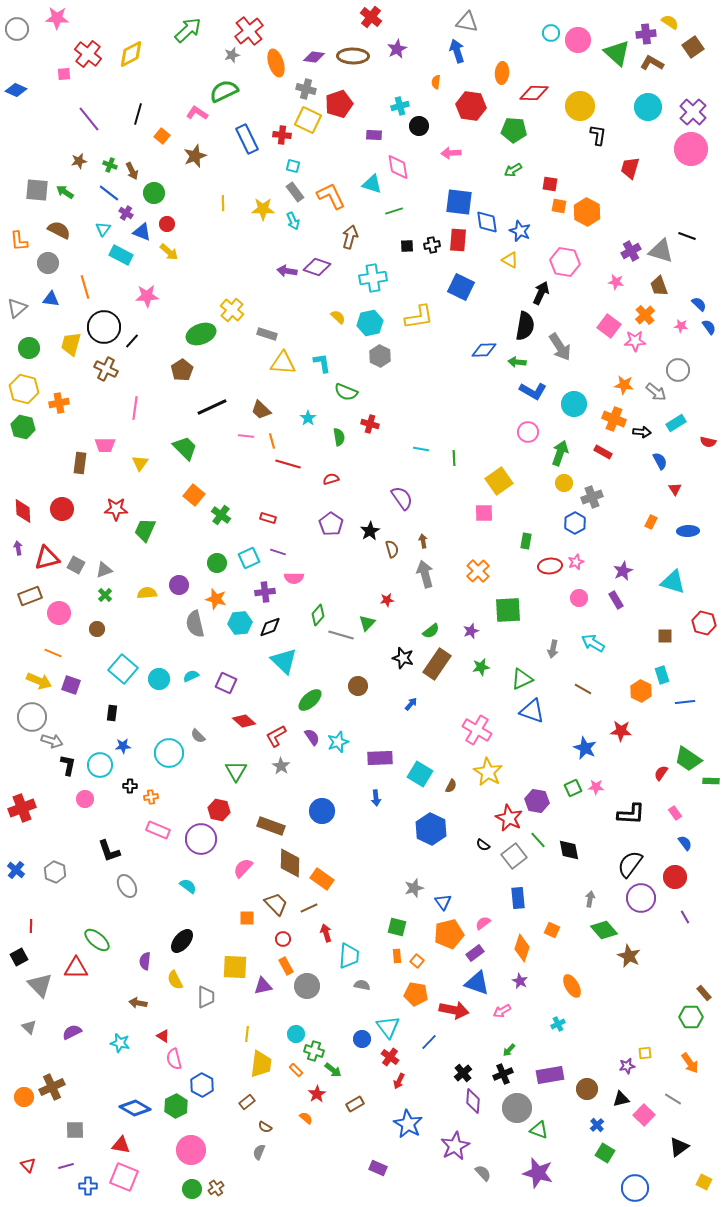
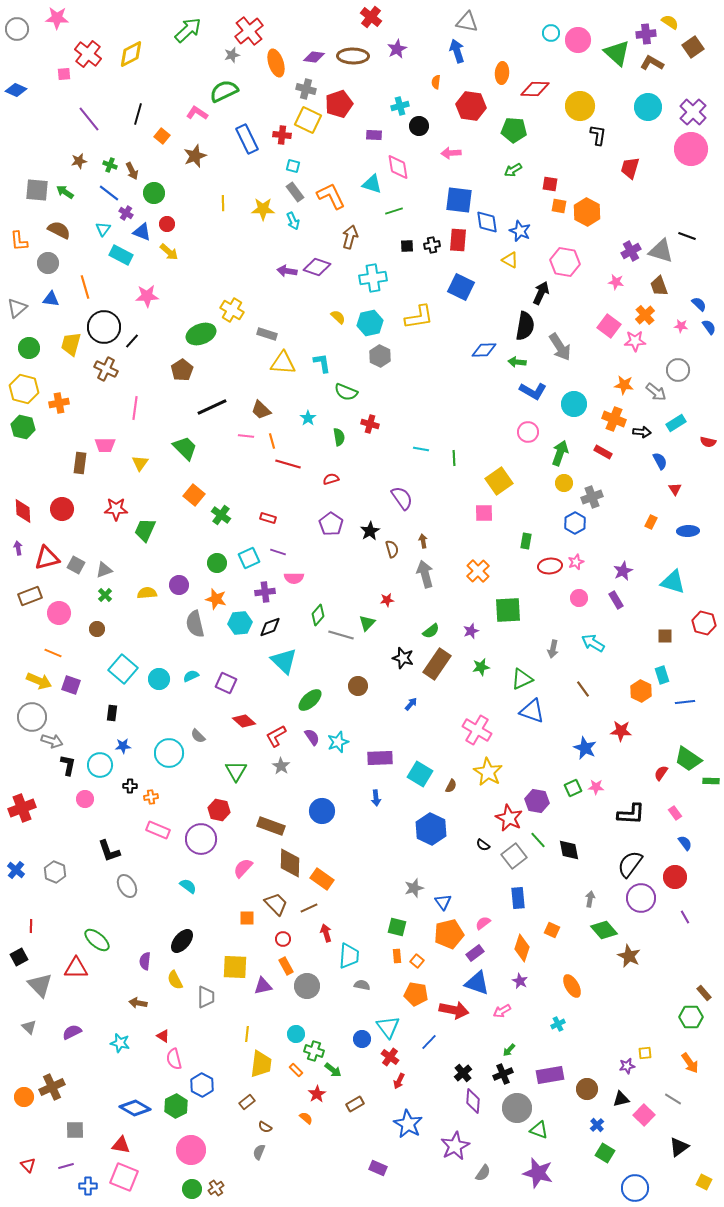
red diamond at (534, 93): moved 1 px right, 4 px up
blue square at (459, 202): moved 2 px up
yellow cross at (232, 310): rotated 10 degrees counterclockwise
brown line at (583, 689): rotated 24 degrees clockwise
gray semicircle at (483, 1173): rotated 78 degrees clockwise
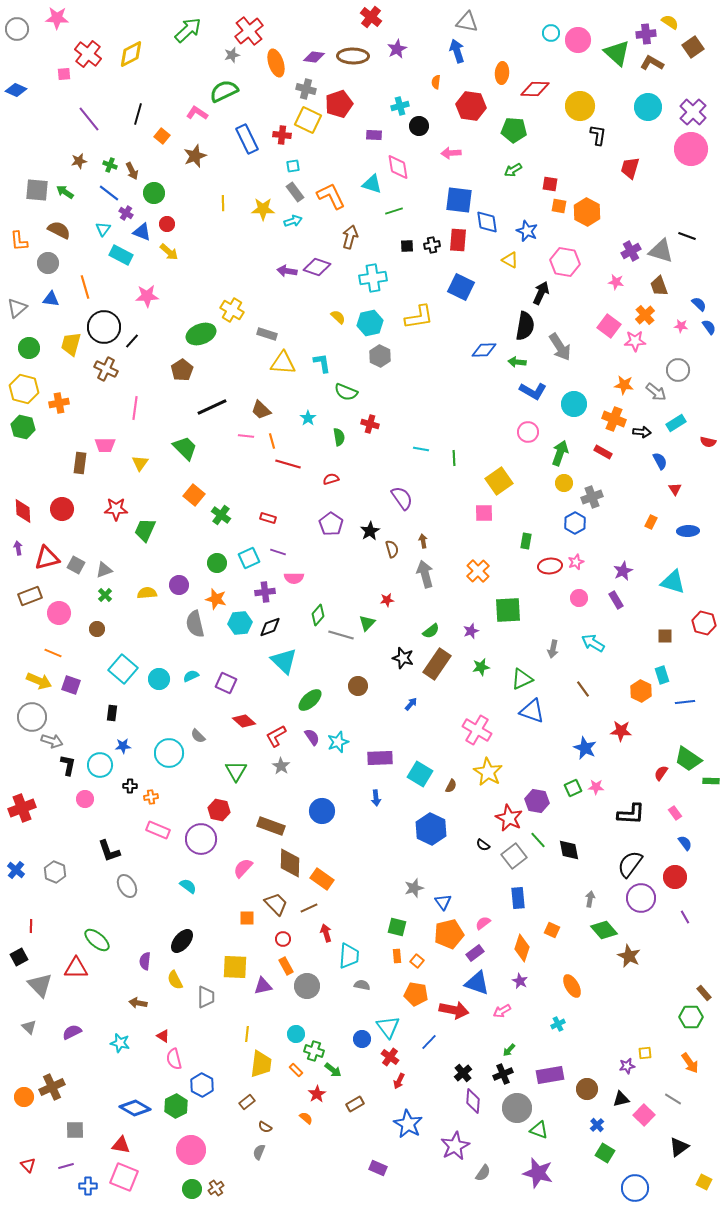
cyan square at (293, 166): rotated 24 degrees counterclockwise
cyan arrow at (293, 221): rotated 84 degrees counterclockwise
blue star at (520, 231): moved 7 px right
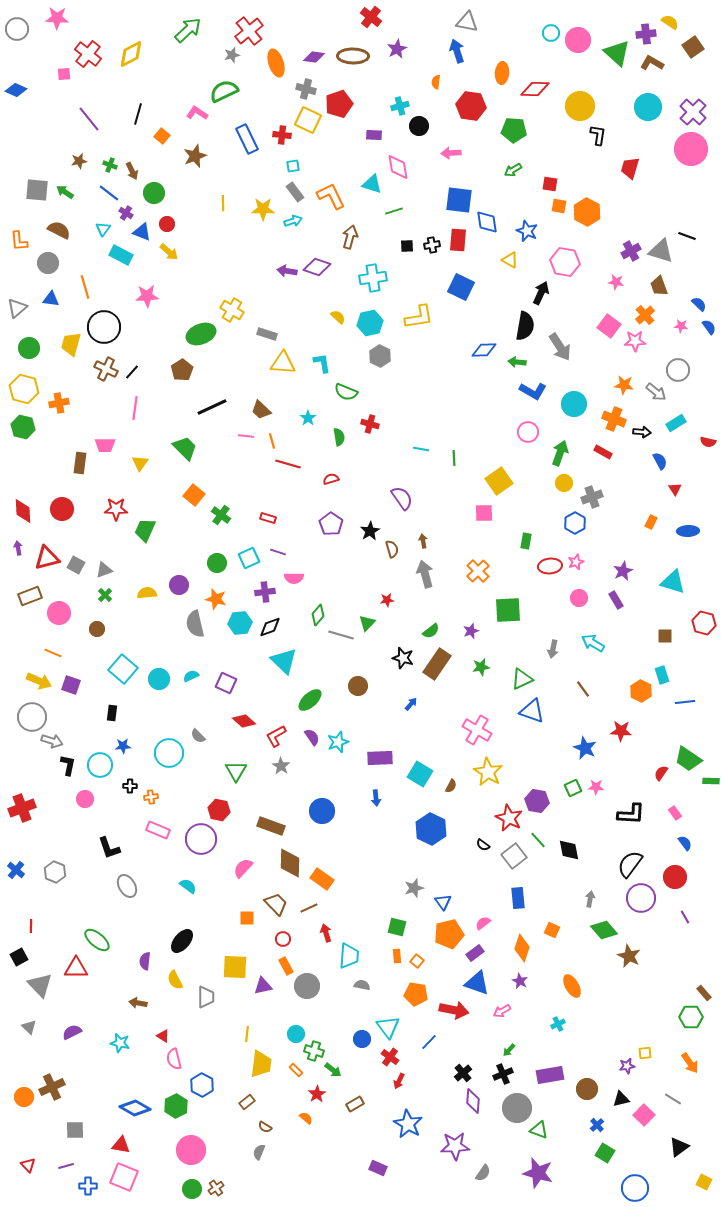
black line at (132, 341): moved 31 px down
black L-shape at (109, 851): moved 3 px up
purple star at (455, 1146): rotated 24 degrees clockwise
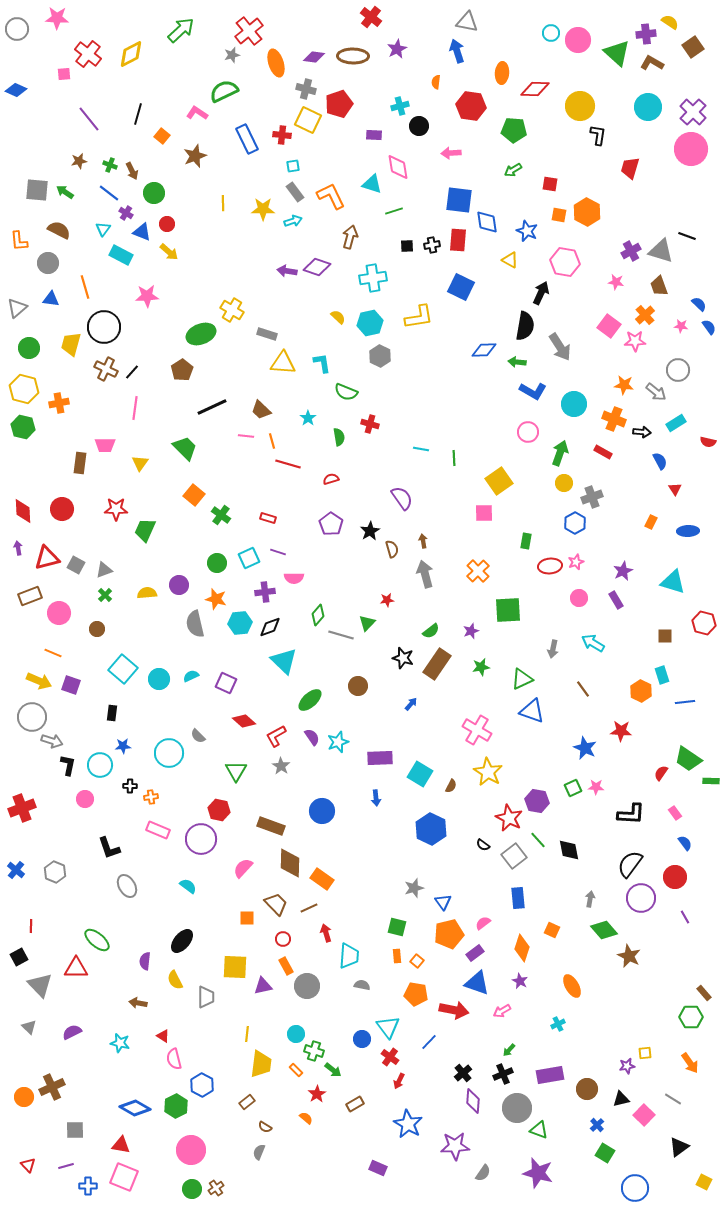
green arrow at (188, 30): moved 7 px left
orange square at (559, 206): moved 9 px down
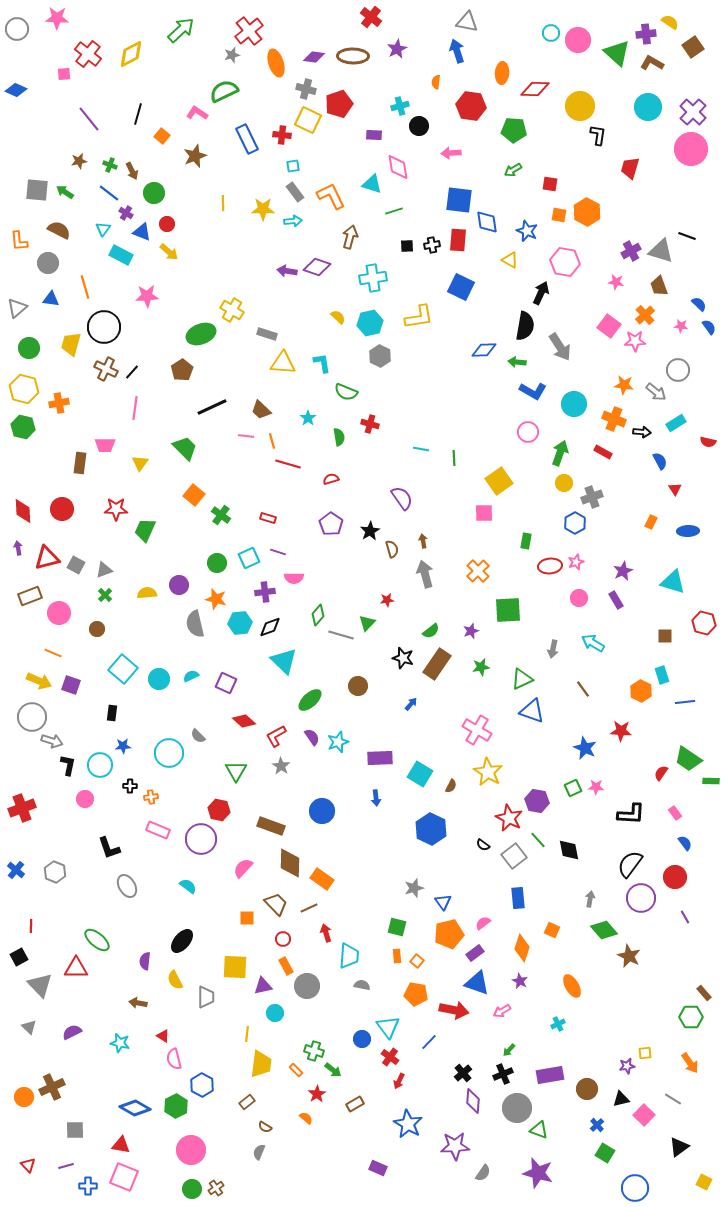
cyan arrow at (293, 221): rotated 12 degrees clockwise
cyan circle at (296, 1034): moved 21 px left, 21 px up
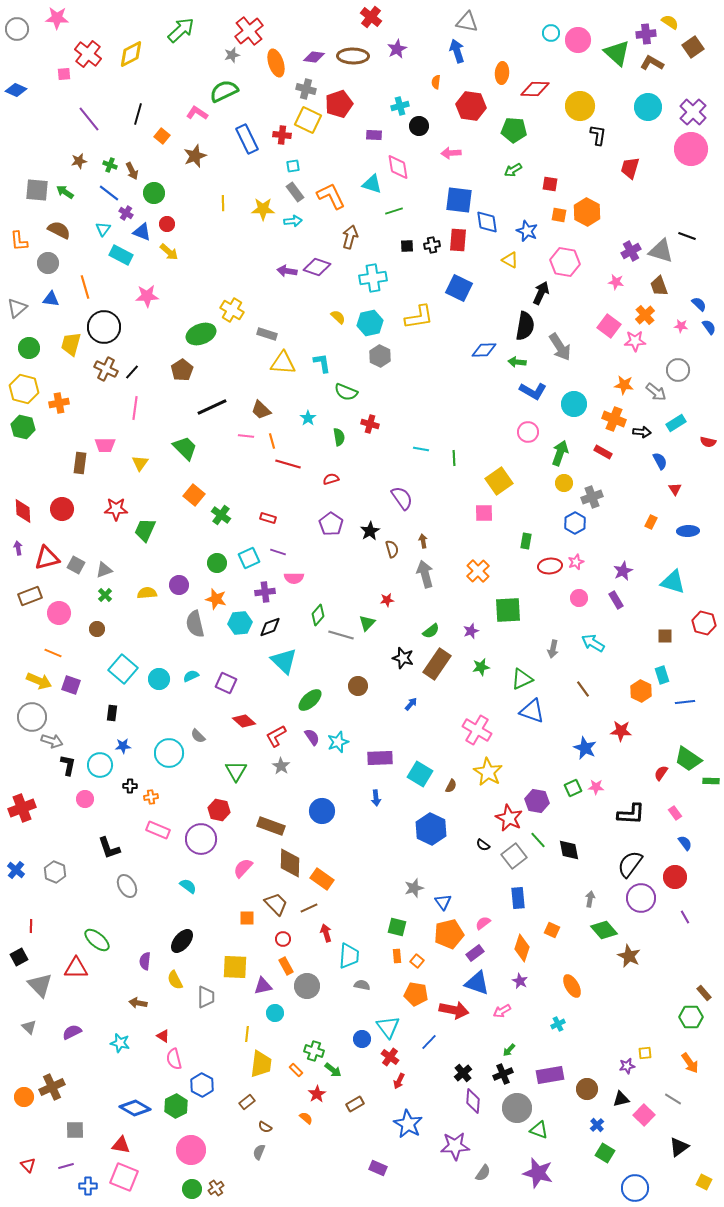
blue square at (461, 287): moved 2 px left, 1 px down
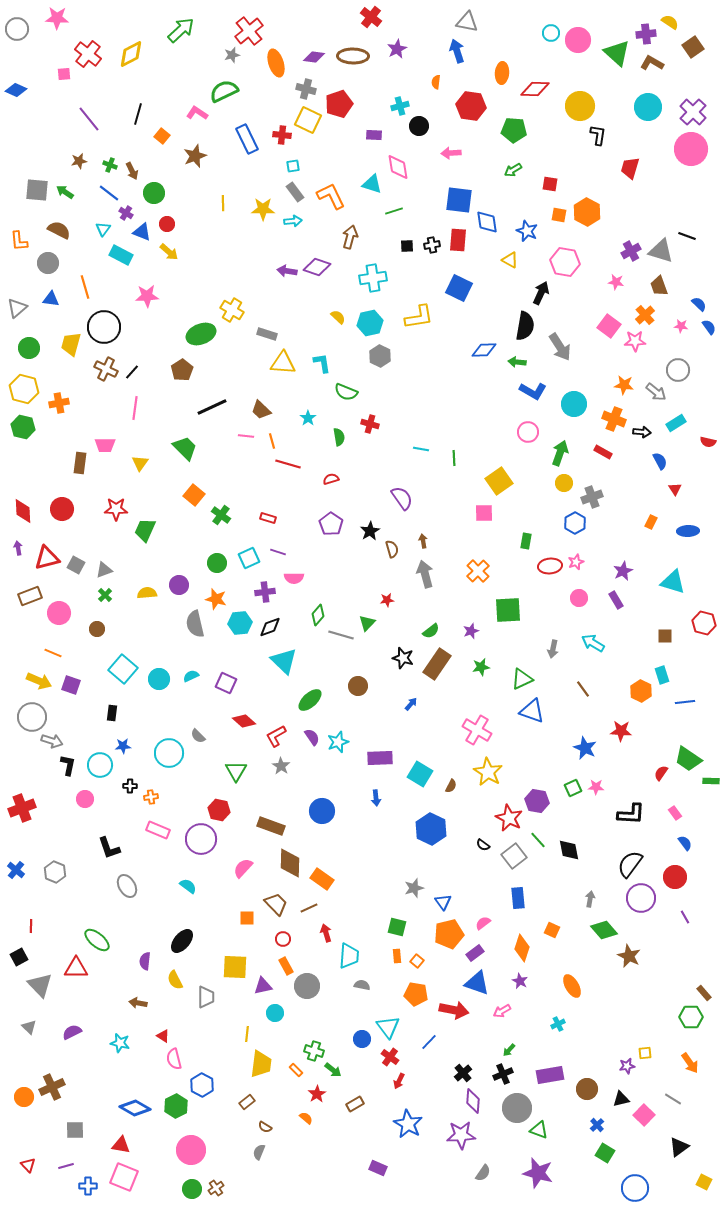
purple star at (455, 1146): moved 6 px right, 11 px up
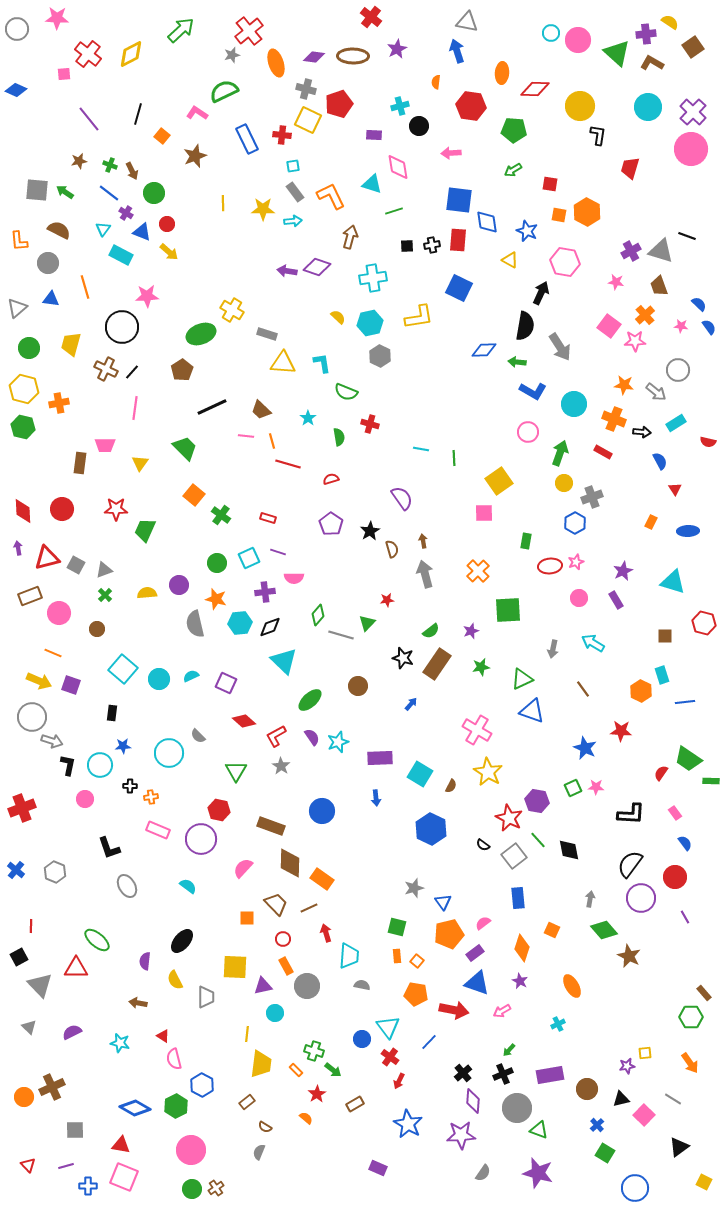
black circle at (104, 327): moved 18 px right
